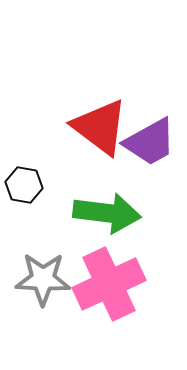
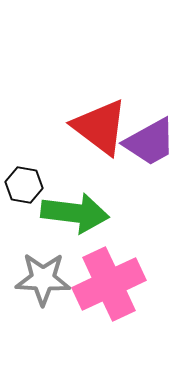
green arrow: moved 32 px left
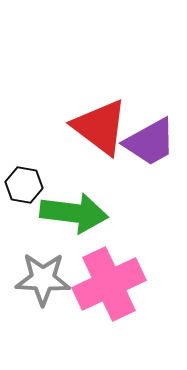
green arrow: moved 1 px left
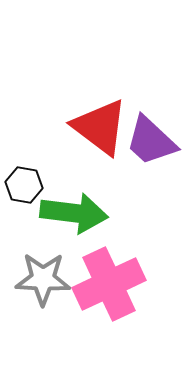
purple trapezoid: moved 1 px right, 1 px up; rotated 72 degrees clockwise
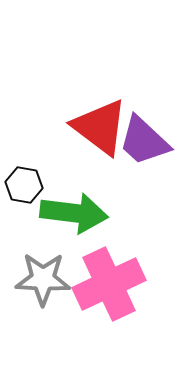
purple trapezoid: moved 7 px left
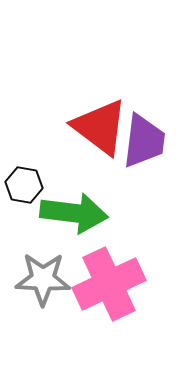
purple trapezoid: rotated 126 degrees counterclockwise
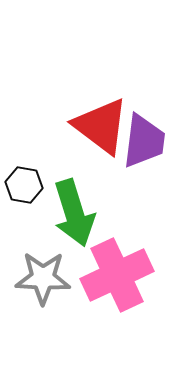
red triangle: moved 1 px right, 1 px up
green arrow: rotated 66 degrees clockwise
gray star: moved 1 px up
pink cross: moved 8 px right, 9 px up
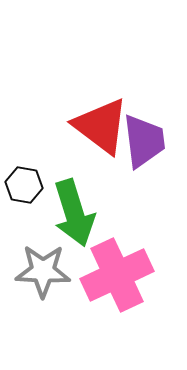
purple trapezoid: rotated 14 degrees counterclockwise
gray star: moved 7 px up
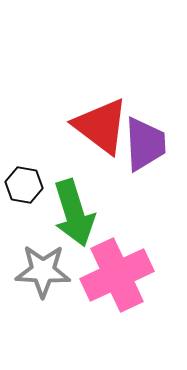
purple trapezoid: moved 1 px right, 3 px down; rotated 4 degrees clockwise
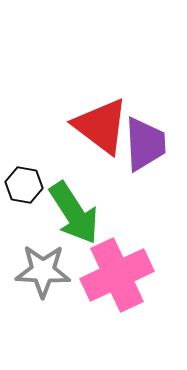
green arrow: rotated 16 degrees counterclockwise
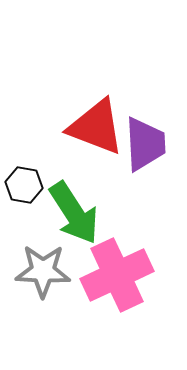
red triangle: moved 5 px left, 1 px down; rotated 16 degrees counterclockwise
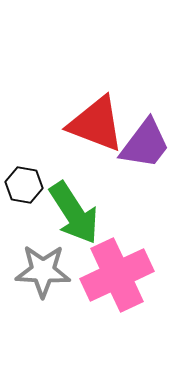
red triangle: moved 3 px up
purple trapezoid: rotated 40 degrees clockwise
